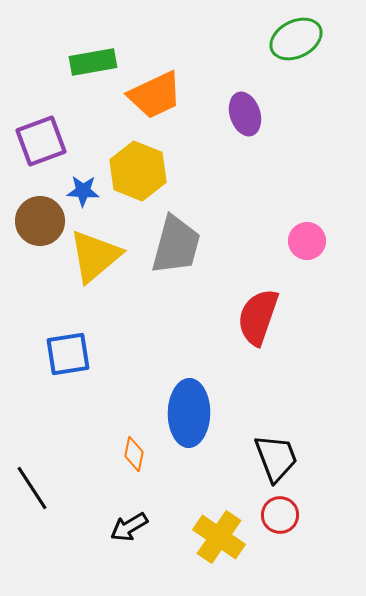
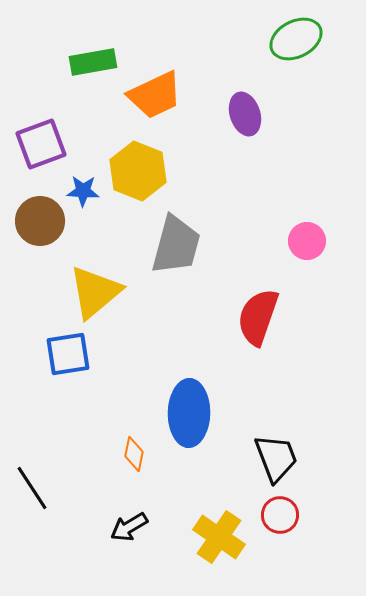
purple square: moved 3 px down
yellow triangle: moved 36 px down
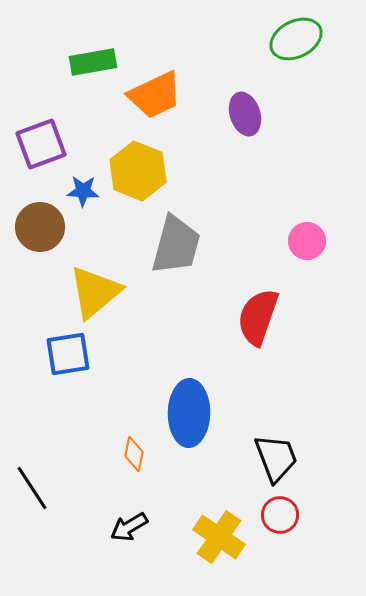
brown circle: moved 6 px down
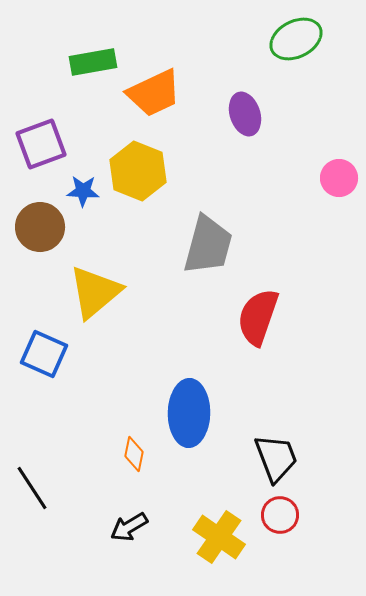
orange trapezoid: moved 1 px left, 2 px up
pink circle: moved 32 px right, 63 px up
gray trapezoid: moved 32 px right
blue square: moved 24 px left; rotated 33 degrees clockwise
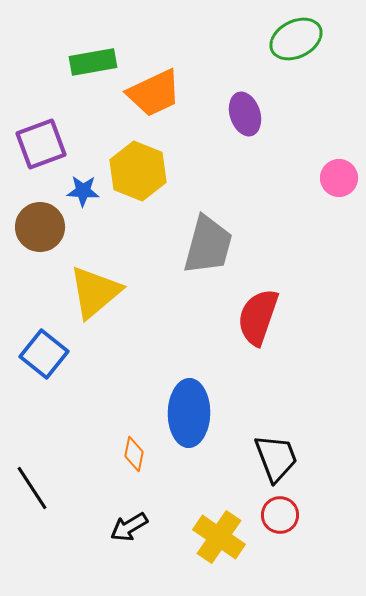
blue square: rotated 15 degrees clockwise
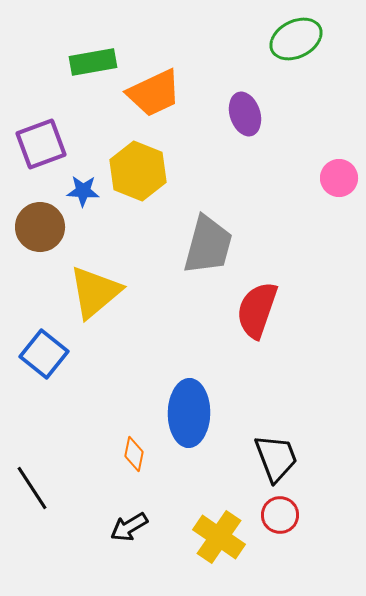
red semicircle: moved 1 px left, 7 px up
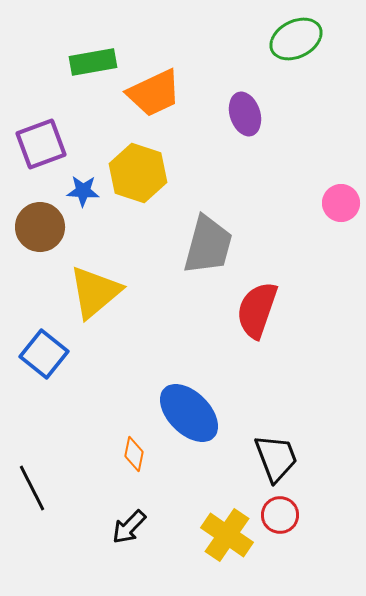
yellow hexagon: moved 2 px down; rotated 4 degrees counterclockwise
pink circle: moved 2 px right, 25 px down
blue ellipse: rotated 46 degrees counterclockwise
black line: rotated 6 degrees clockwise
black arrow: rotated 15 degrees counterclockwise
yellow cross: moved 8 px right, 2 px up
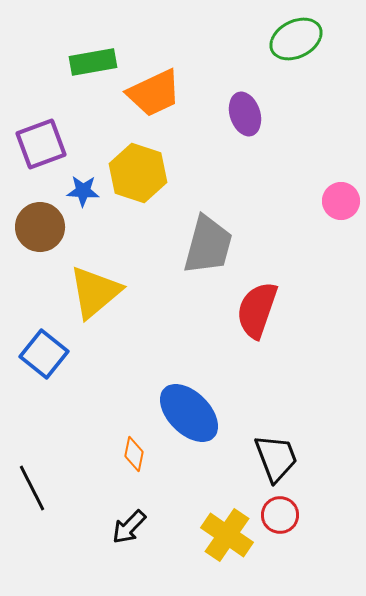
pink circle: moved 2 px up
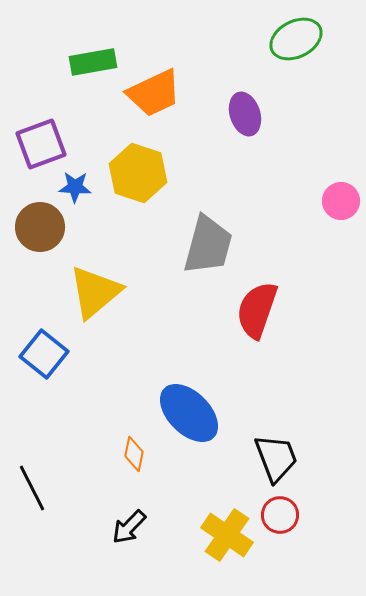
blue star: moved 8 px left, 4 px up
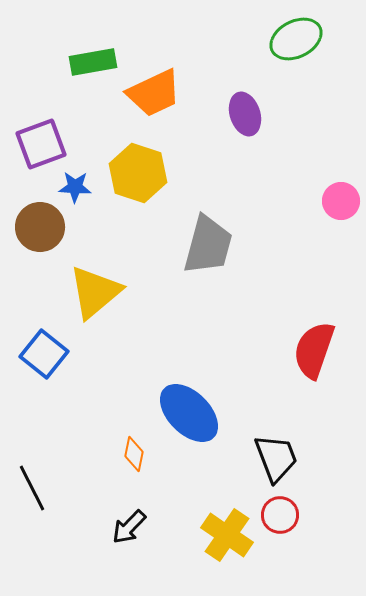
red semicircle: moved 57 px right, 40 px down
